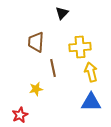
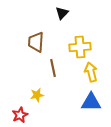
yellow star: moved 1 px right, 6 px down
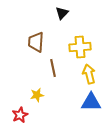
yellow arrow: moved 2 px left, 2 px down
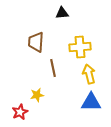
black triangle: rotated 40 degrees clockwise
red star: moved 3 px up
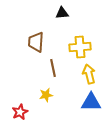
yellow star: moved 9 px right
